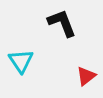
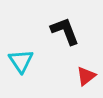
black L-shape: moved 3 px right, 8 px down
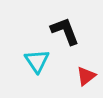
cyan triangle: moved 16 px right
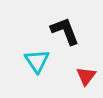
red triangle: rotated 15 degrees counterclockwise
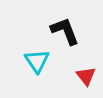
red triangle: rotated 15 degrees counterclockwise
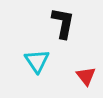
black L-shape: moved 2 px left, 8 px up; rotated 32 degrees clockwise
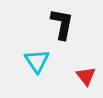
black L-shape: moved 1 px left, 1 px down
